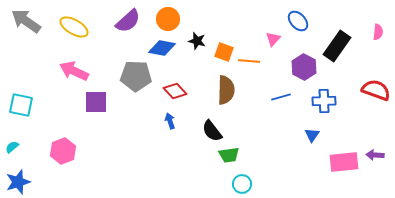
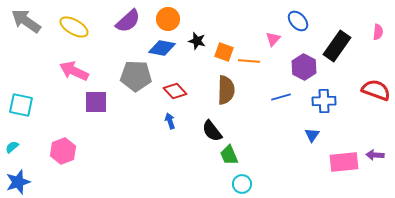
green trapezoid: rotated 75 degrees clockwise
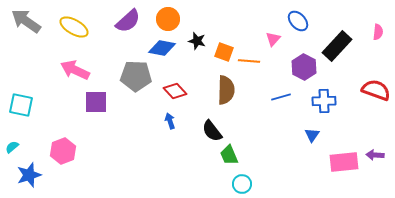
black rectangle: rotated 8 degrees clockwise
pink arrow: moved 1 px right, 1 px up
blue star: moved 11 px right, 7 px up
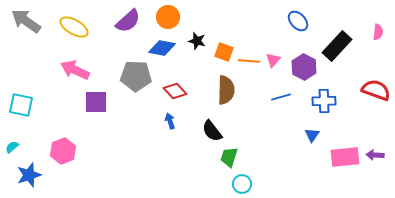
orange circle: moved 2 px up
pink triangle: moved 21 px down
green trapezoid: moved 2 px down; rotated 40 degrees clockwise
pink rectangle: moved 1 px right, 5 px up
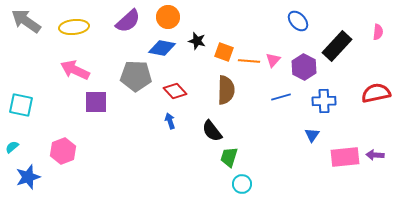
yellow ellipse: rotated 36 degrees counterclockwise
red semicircle: moved 3 px down; rotated 32 degrees counterclockwise
blue star: moved 1 px left, 2 px down
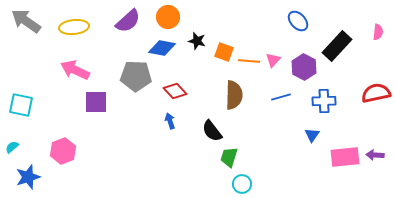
brown semicircle: moved 8 px right, 5 px down
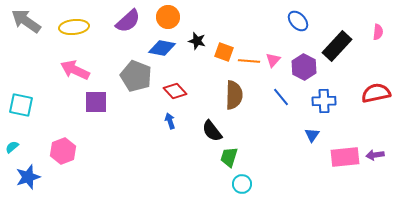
gray pentagon: rotated 20 degrees clockwise
blue line: rotated 66 degrees clockwise
purple arrow: rotated 12 degrees counterclockwise
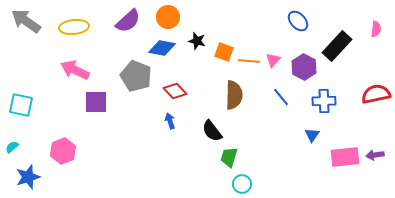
pink semicircle: moved 2 px left, 3 px up
red semicircle: moved 1 px down
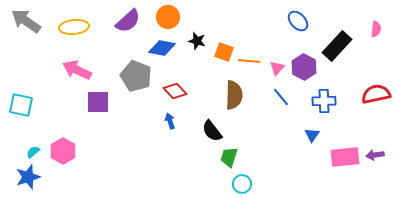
pink triangle: moved 4 px right, 8 px down
pink arrow: moved 2 px right
purple square: moved 2 px right
cyan semicircle: moved 21 px right, 5 px down
pink hexagon: rotated 10 degrees counterclockwise
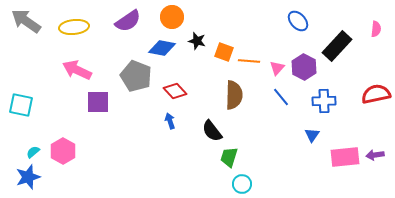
orange circle: moved 4 px right
purple semicircle: rotated 8 degrees clockwise
